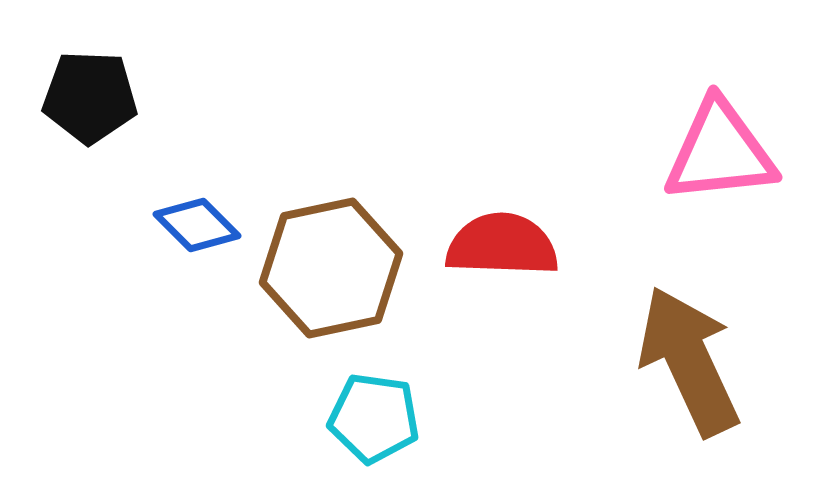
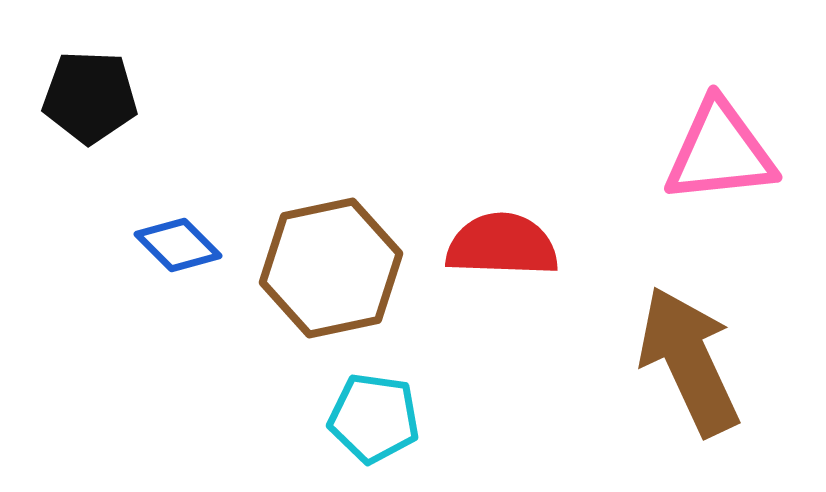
blue diamond: moved 19 px left, 20 px down
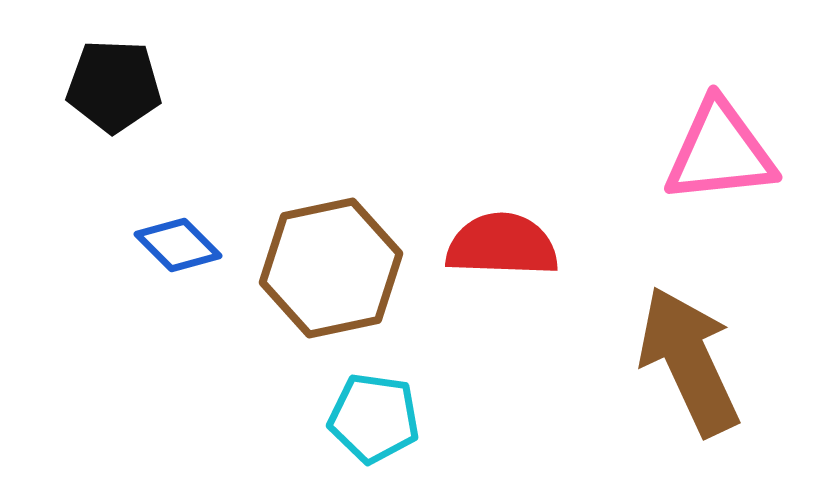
black pentagon: moved 24 px right, 11 px up
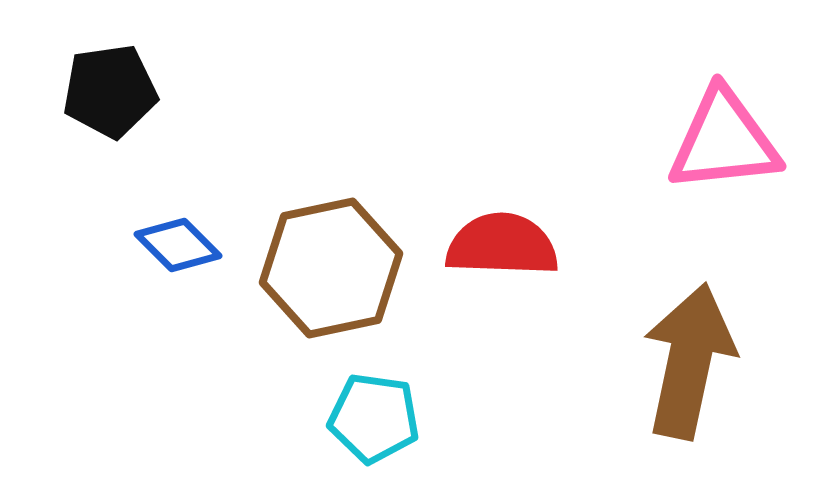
black pentagon: moved 4 px left, 5 px down; rotated 10 degrees counterclockwise
pink triangle: moved 4 px right, 11 px up
brown arrow: rotated 37 degrees clockwise
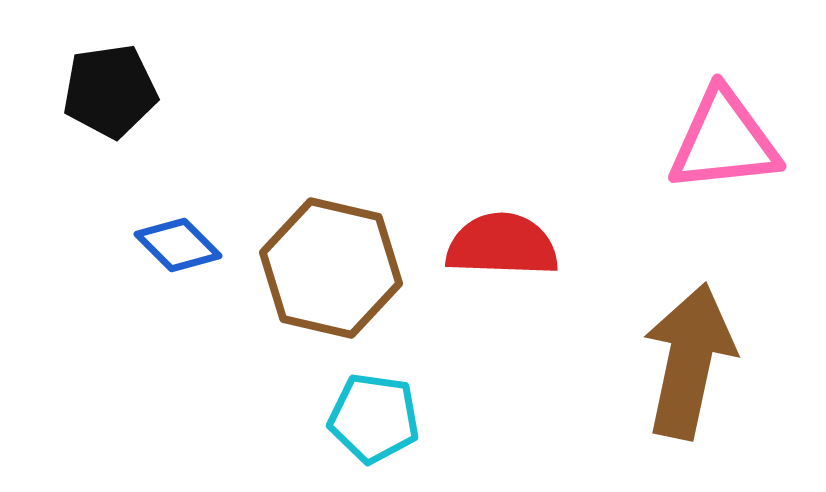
brown hexagon: rotated 25 degrees clockwise
